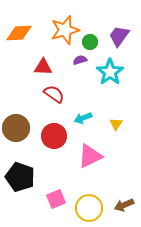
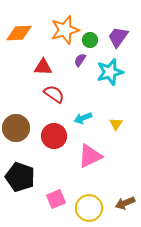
purple trapezoid: moved 1 px left, 1 px down
green circle: moved 2 px up
purple semicircle: rotated 40 degrees counterclockwise
cyan star: rotated 20 degrees clockwise
brown arrow: moved 1 px right, 2 px up
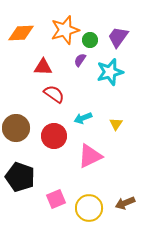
orange diamond: moved 2 px right
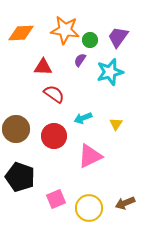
orange star: rotated 24 degrees clockwise
brown circle: moved 1 px down
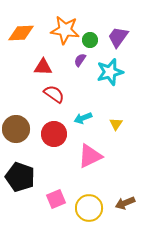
red circle: moved 2 px up
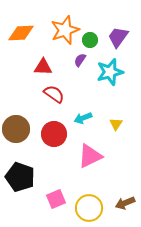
orange star: rotated 28 degrees counterclockwise
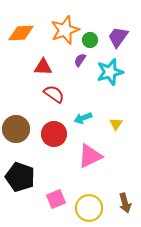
brown arrow: rotated 84 degrees counterclockwise
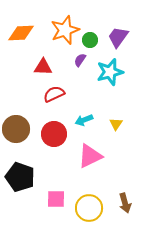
red semicircle: rotated 60 degrees counterclockwise
cyan arrow: moved 1 px right, 2 px down
pink square: rotated 24 degrees clockwise
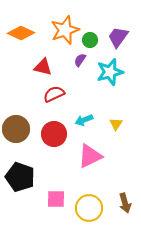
orange diamond: rotated 28 degrees clockwise
red triangle: rotated 12 degrees clockwise
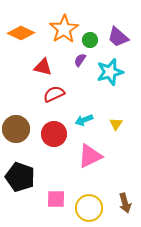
orange star: moved 1 px left, 1 px up; rotated 12 degrees counterclockwise
purple trapezoid: rotated 85 degrees counterclockwise
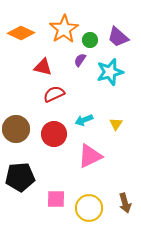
black pentagon: rotated 24 degrees counterclockwise
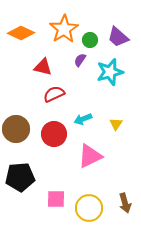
cyan arrow: moved 1 px left, 1 px up
